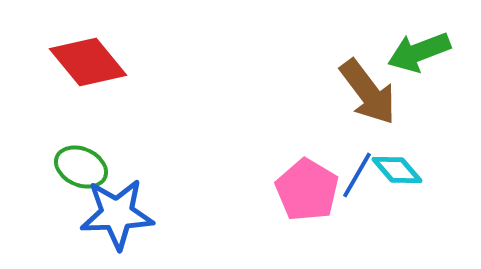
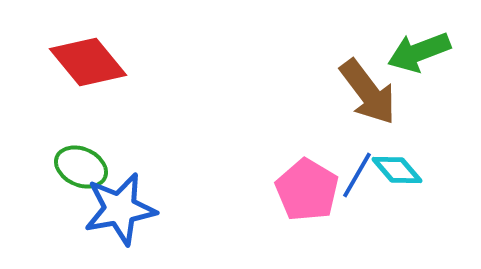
blue star: moved 3 px right, 5 px up; rotated 8 degrees counterclockwise
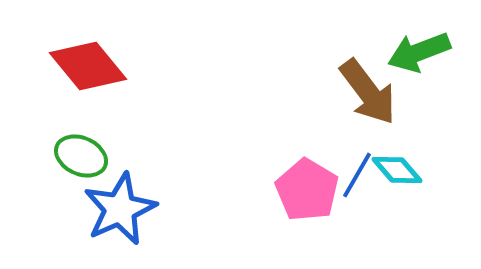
red diamond: moved 4 px down
green ellipse: moved 11 px up
blue star: rotated 14 degrees counterclockwise
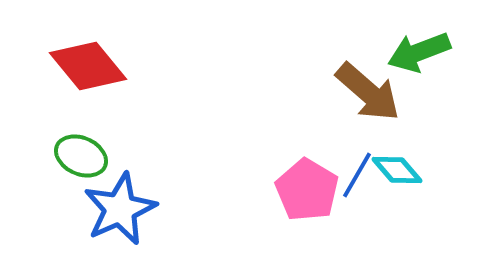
brown arrow: rotated 12 degrees counterclockwise
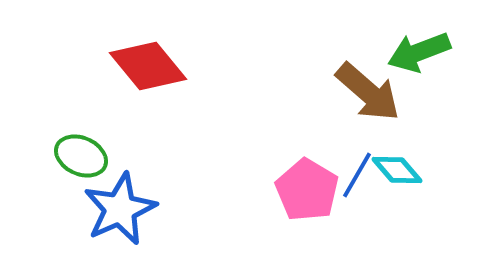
red diamond: moved 60 px right
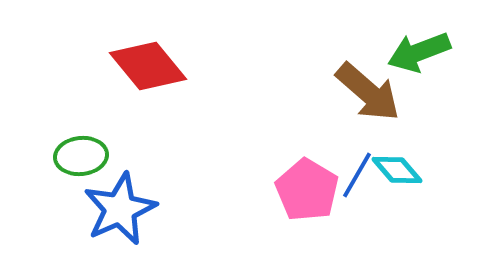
green ellipse: rotated 30 degrees counterclockwise
